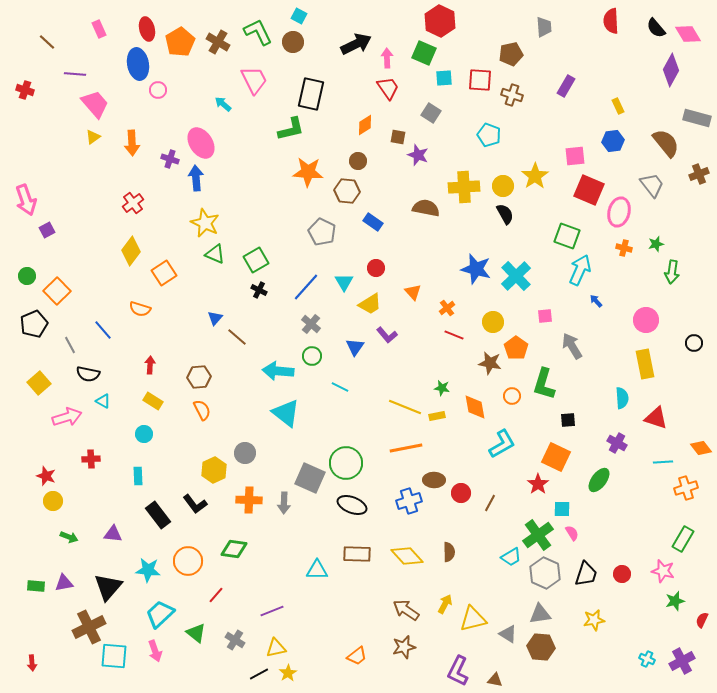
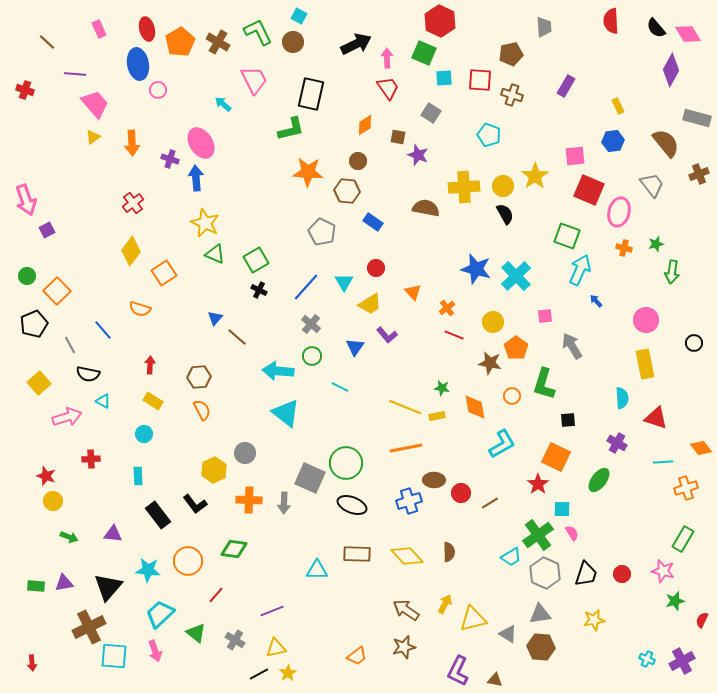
brown line at (490, 503): rotated 30 degrees clockwise
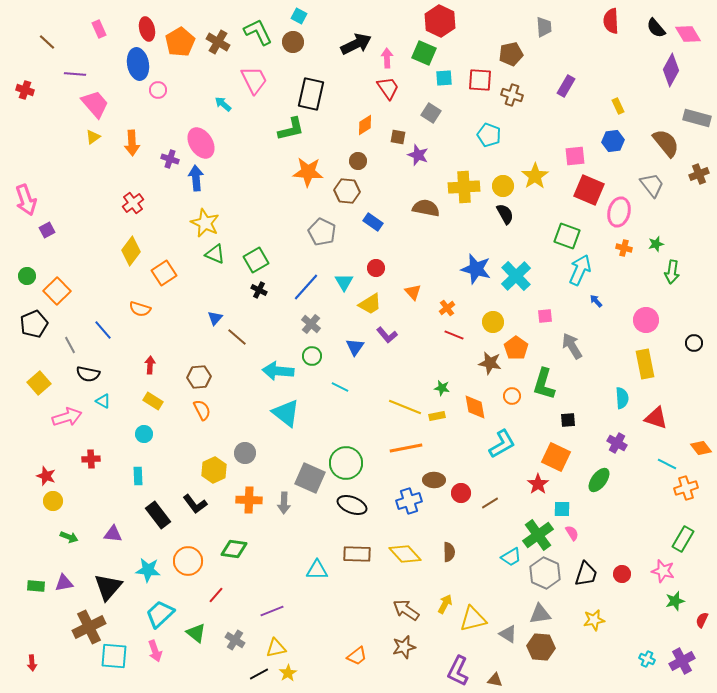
cyan line at (663, 462): moved 4 px right, 2 px down; rotated 30 degrees clockwise
yellow diamond at (407, 556): moved 2 px left, 2 px up
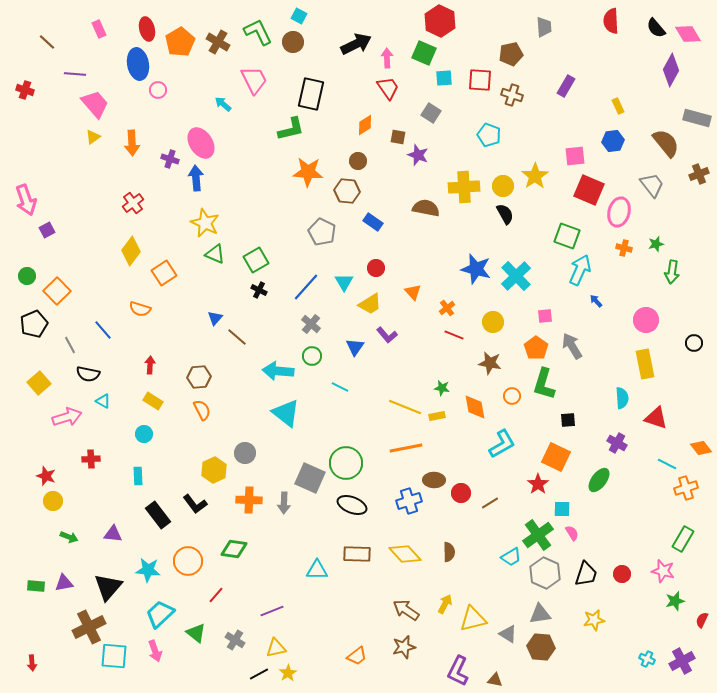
orange pentagon at (516, 348): moved 20 px right
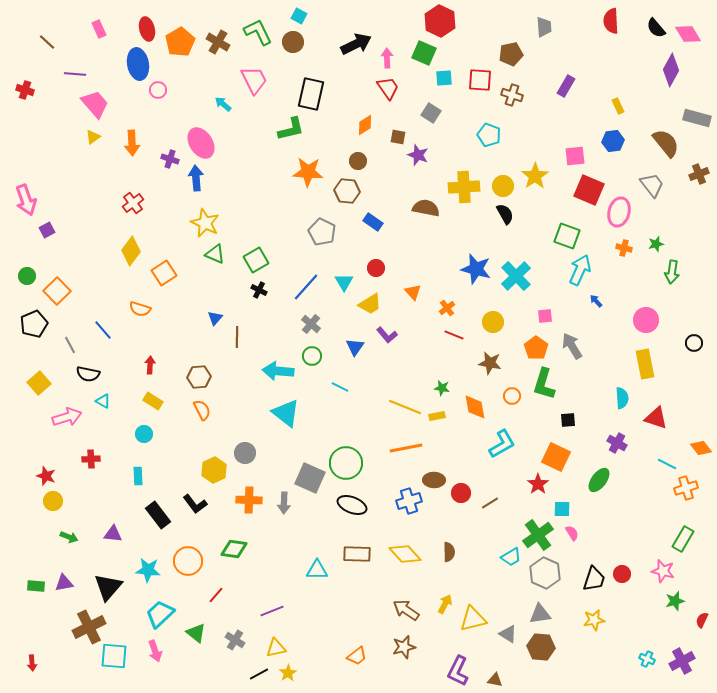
brown line at (237, 337): rotated 50 degrees clockwise
black trapezoid at (586, 574): moved 8 px right, 5 px down
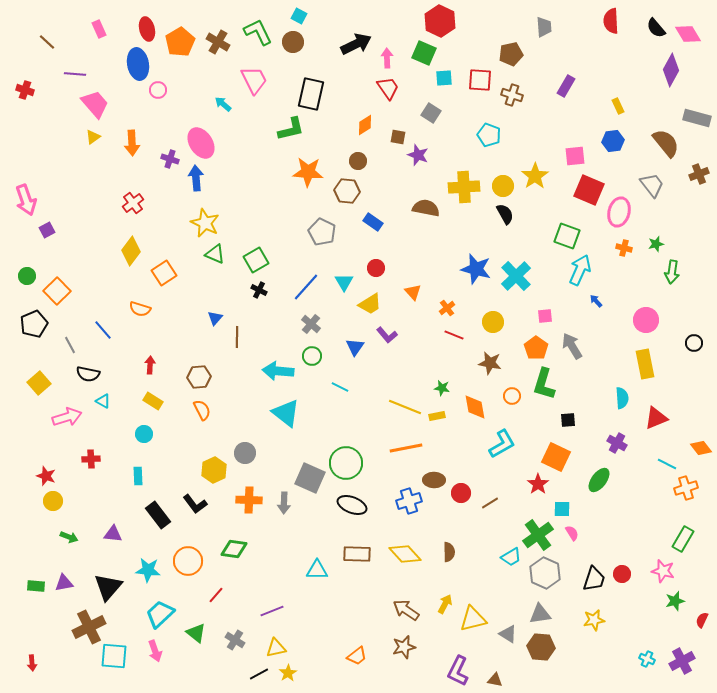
red triangle at (656, 418): rotated 40 degrees counterclockwise
